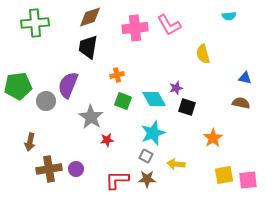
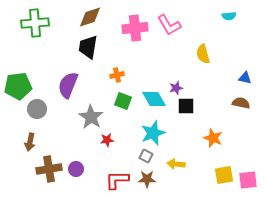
gray circle: moved 9 px left, 8 px down
black square: moved 1 px left, 1 px up; rotated 18 degrees counterclockwise
orange star: rotated 18 degrees counterclockwise
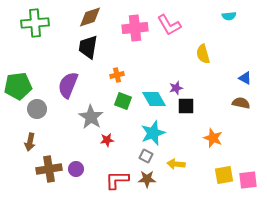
blue triangle: rotated 16 degrees clockwise
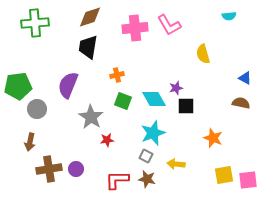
brown star: rotated 12 degrees clockwise
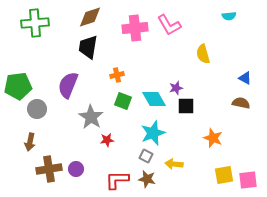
yellow arrow: moved 2 px left
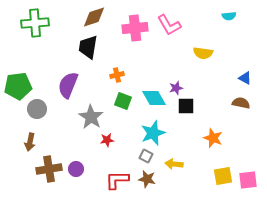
brown diamond: moved 4 px right
yellow semicircle: moved 1 px up; rotated 66 degrees counterclockwise
cyan diamond: moved 1 px up
yellow square: moved 1 px left, 1 px down
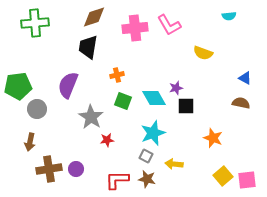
yellow semicircle: rotated 12 degrees clockwise
yellow square: rotated 30 degrees counterclockwise
pink square: moved 1 px left
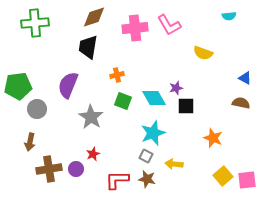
red star: moved 14 px left, 14 px down; rotated 16 degrees counterclockwise
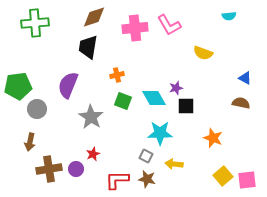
cyan star: moved 7 px right; rotated 20 degrees clockwise
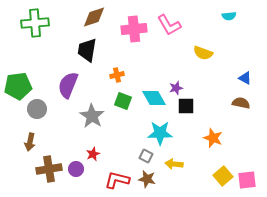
pink cross: moved 1 px left, 1 px down
black trapezoid: moved 1 px left, 3 px down
gray star: moved 1 px right, 1 px up
red L-shape: rotated 15 degrees clockwise
